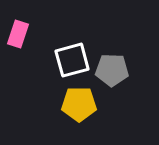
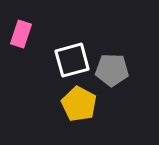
pink rectangle: moved 3 px right
yellow pentagon: rotated 28 degrees clockwise
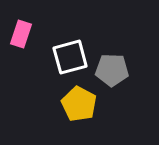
white square: moved 2 px left, 3 px up
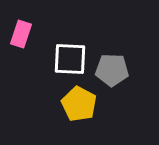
white square: moved 2 px down; rotated 18 degrees clockwise
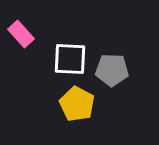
pink rectangle: rotated 60 degrees counterclockwise
yellow pentagon: moved 2 px left
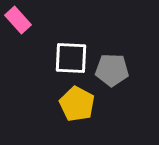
pink rectangle: moved 3 px left, 14 px up
white square: moved 1 px right, 1 px up
